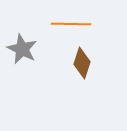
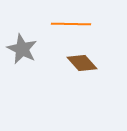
brown diamond: rotated 60 degrees counterclockwise
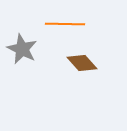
orange line: moved 6 px left
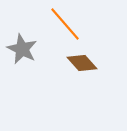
orange line: rotated 48 degrees clockwise
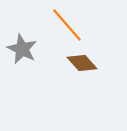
orange line: moved 2 px right, 1 px down
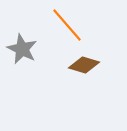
brown diamond: moved 2 px right, 2 px down; rotated 32 degrees counterclockwise
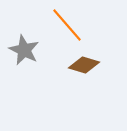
gray star: moved 2 px right, 1 px down
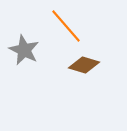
orange line: moved 1 px left, 1 px down
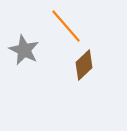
brown diamond: rotated 60 degrees counterclockwise
